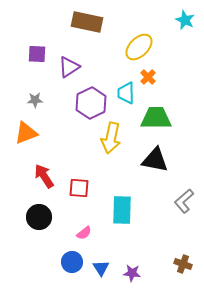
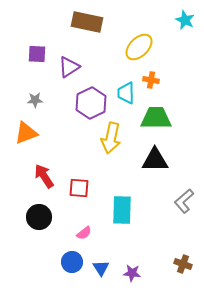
orange cross: moved 3 px right, 3 px down; rotated 35 degrees counterclockwise
black triangle: rotated 12 degrees counterclockwise
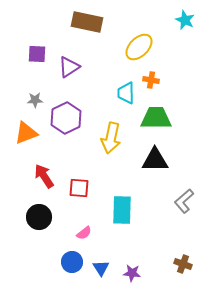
purple hexagon: moved 25 px left, 15 px down
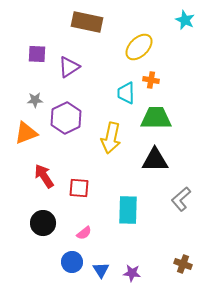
gray L-shape: moved 3 px left, 2 px up
cyan rectangle: moved 6 px right
black circle: moved 4 px right, 6 px down
blue triangle: moved 2 px down
